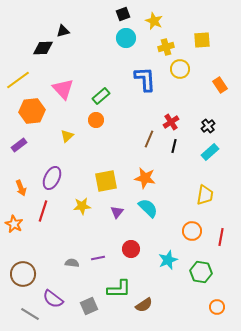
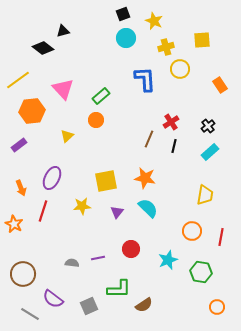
black diamond at (43, 48): rotated 40 degrees clockwise
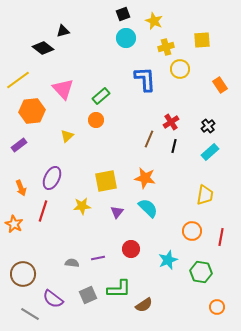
gray square at (89, 306): moved 1 px left, 11 px up
